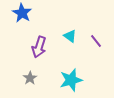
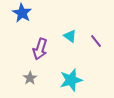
purple arrow: moved 1 px right, 2 px down
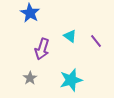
blue star: moved 8 px right
purple arrow: moved 2 px right
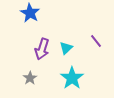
cyan triangle: moved 4 px left, 12 px down; rotated 40 degrees clockwise
cyan star: moved 1 px right, 2 px up; rotated 20 degrees counterclockwise
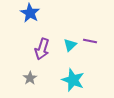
purple line: moved 6 px left; rotated 40 degrees counterclockwise
cyan triangle: moved 4 px right, 3 px up
cyan star: moved 1 px right, 2 px down; rotated 15 degrees counterclockwise
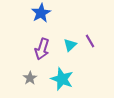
blue star: moved 11 px right; rotated 12 degrees clockwise
purple line: rotated 48 degrees clockwise
cyan star: moved 11 px left, 1 px up
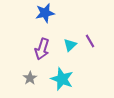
blue star: moved 4 px right; rotated 18 degrees clockwise
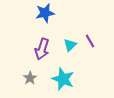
cyan star: moved 1 px right
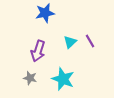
cyan triangle: moved 3 px up
purple arrow: moved 4 px left, 2 px down
gray star: rotated 24 degrees counterclockwise
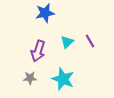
cyan triangle: moved 3 px left
gray star: rotated 16 degrees counterclockwise
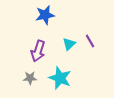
blue star: moved 2 px down
cyan triangle: moved 2 px right, 2 px down
cyan star: moved 3 px left, 1 px up
